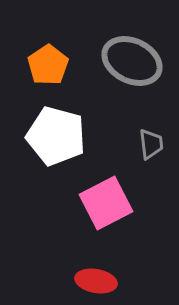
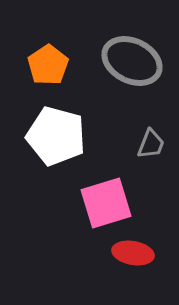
gray trapezoid: rotated 28 degrees clockwise
pink square: rotated 10 degrees clockwise
red ellipse: moved 37 px right, 28 px up
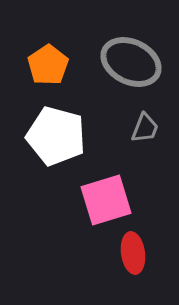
gray ellipse: moved 1 px left, 1 px down
gray trapezoid: moved 6 px left, 16 px up
pink square: moved 3 px up
red ellipse: rotated 72 degrees clockwise
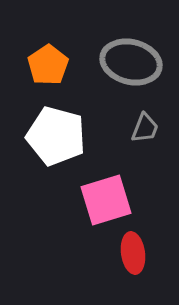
gray ellipse: rotated 12 degrees counterclockwise
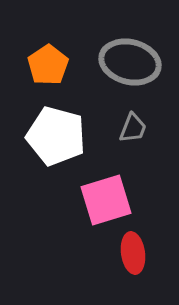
gray ellipse: moved 1 px left
gray trapezoid: moved 12 px left
